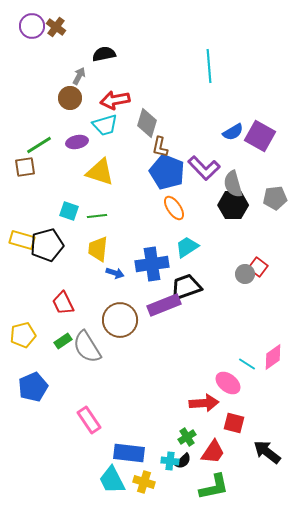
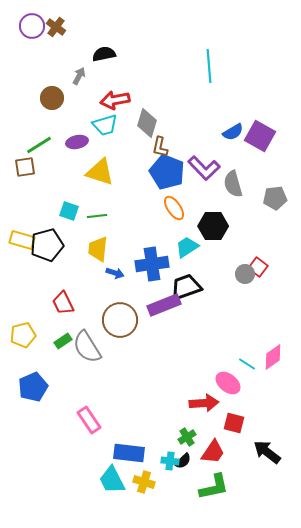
brown circle at (70, 98): moved 18 px left
black hexagon at (233, 205): moved 20 px left, 21 px down
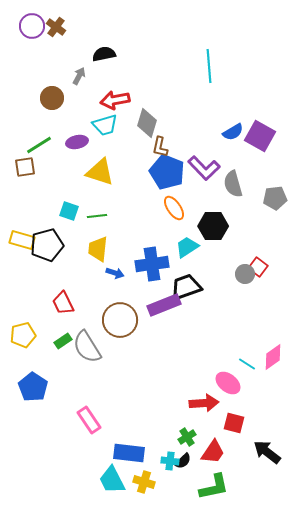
blue pentagon at (33, 387): rotated 16 degrees counterclockwise
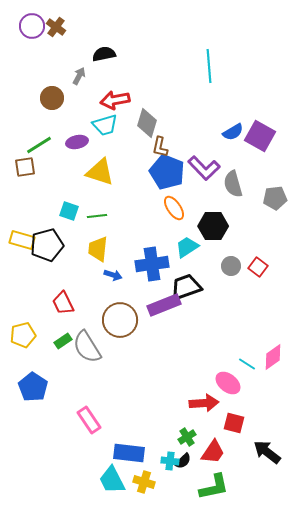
blue arrow at (115, 273): moved 2 px left, 2 px down
gray circle at (245, 274): moved 14 px left, 8 px up
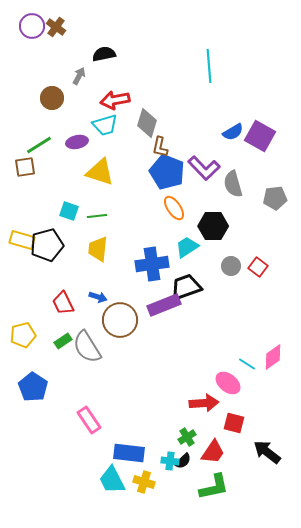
blue arrow at (113, 275): moved 15 px left, 22 px down
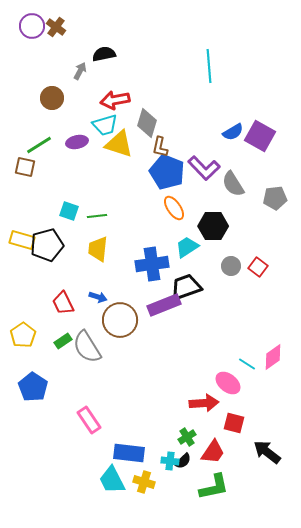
gray arrow at (79, 76): moved 1 px right, 5 px up
brown square at (25, 167): rotated 20 degrees clockwise
yellow triangle at (100, 172): moved 19 px right, 28 px up
gray semicircle at (233, 184): rotated 16 degrees counterclockwise
yellow pentagon at (23, 335): rotated 20 degrees counterclockwise
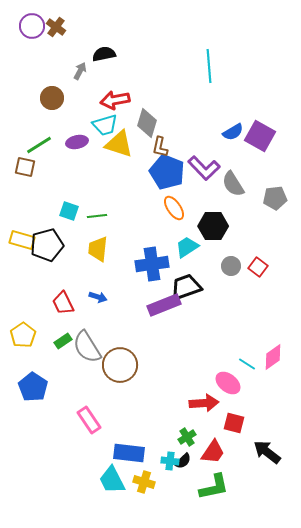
brown circle at (120, 320): moved 45 px down
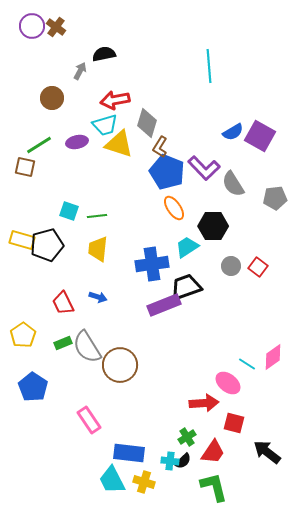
brown L-shape at (160, 147): rotated 20 degrees clockwise
green rectangle at (63, 341): moved 2 px down; rotated 12 degrees clockwise
green L-shape at (214, 487): rotated 92 degrees counterclockwise
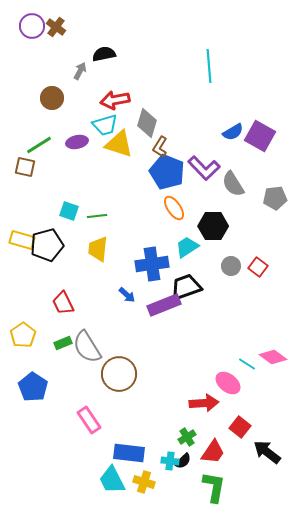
blue arrow at (98, 297): moved 29 px right, 2 px up; rotated 24 degrees clockwise
pink diamond at (273, 357): rotated 72 degrees clockwise
brown circle at (120, 365): moved 1 px left, 9 px down
red square at (234, 423): moved 6 px right, 4 px down; rotated 25 degrees clockwise
green L-shape at (214, 487): rotated 24 degrees clockwise
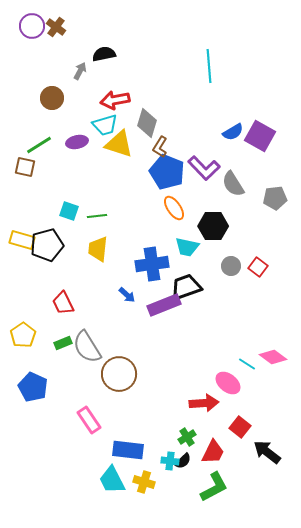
cyan trapezoid at (187, 247): rotated 135 degrees counterclockwise
blue pentagon at (33, 387): rotated 8 degrees counterclockwise
red trapezoid at (213, 452): rotated 8 degrees counterclockwise
blue rectangle at (129, 453): moved 1 px left, 3 px up
green L-shape at (214, 487): rotated 52 degrees clockwise
